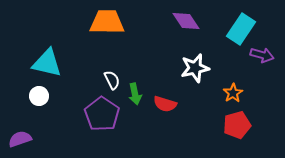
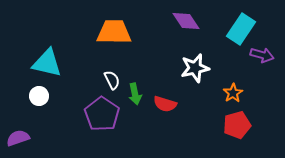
orange trapezoid: moved 7 px right, 10 px down
purple semicircle: moved 2 px left, 1 px up
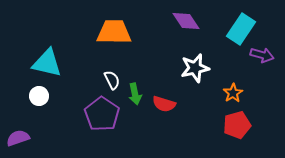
red semicircle: moved 1 px left
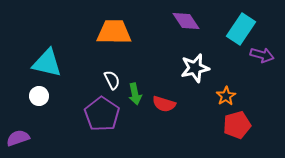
orange star: moved 7 px left, 3 px down
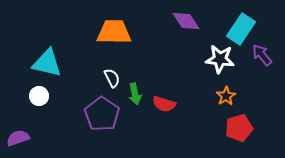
purple arrow: rotated 145 degrees counterclockwise
white star: moved 25 px right, 9 px up; rotated 20 degrees clockwise
white semicircle: moved 2 px up
red pentagon: moved 2 px right, 3 px down
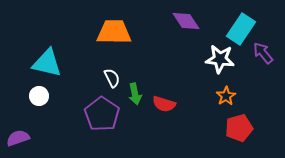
purple arrow: moved 1 px right, 2 px up
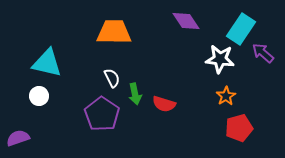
purple arrow: rotated 10 degrees counterclockwise
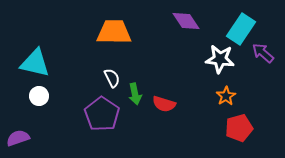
cyan triangle: moved 12 px left
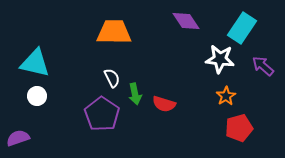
cyan rectangle: moved 1 px right, 1 px up
purple arrow: moved 13 px down
white circle: moved 2 px left
